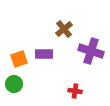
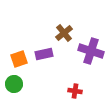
brown cross: moved 4 px down
purple rectangle: rotated 12 degrees counterclockwise
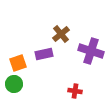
brown cross: moved 3 px left, 1 px down
orange square: moved 1 px left, 4 px down
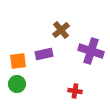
brown cross: moved 4 px up
orange square: moved 2 px up; rotated 12 degrees clockwise
green circle: moved 3 px right
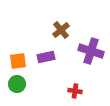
purple rectangle: moved 2 px right, 3 px down
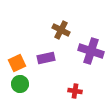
brown cross: rotated 24 degrees counterclockwise
purple rectangle: moved 1 px down
orange square: moved 1 px left, 2 px down; rotated 18 degrees counterclockwise
green circle: moved 3 px right
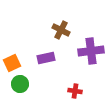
purple cross: rotated 25 degrees counterclockwise
orange square: moved 5 px left
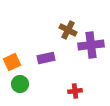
brown cross: moved 7 px right
purple cross: moved 6 px up
orange square: moved 1 px up
red cross: rotated 16 degrees counterclockwise
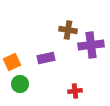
brown cross: rotated 18 degrees counterclockwise
